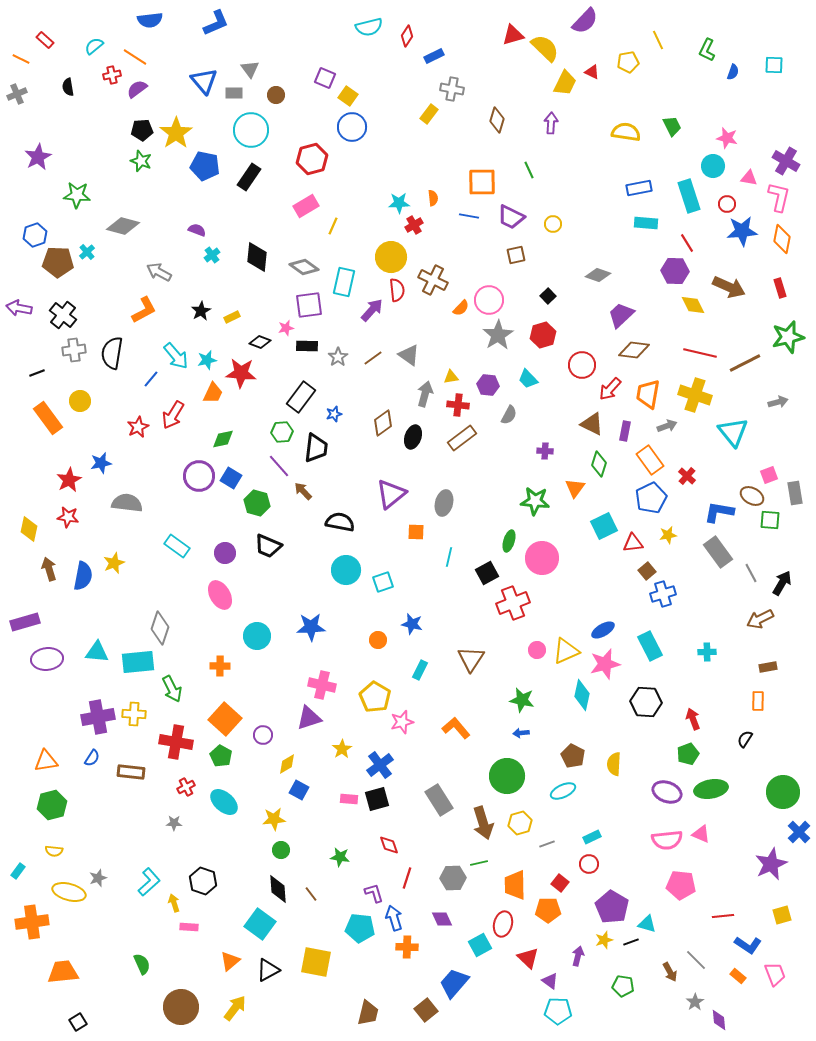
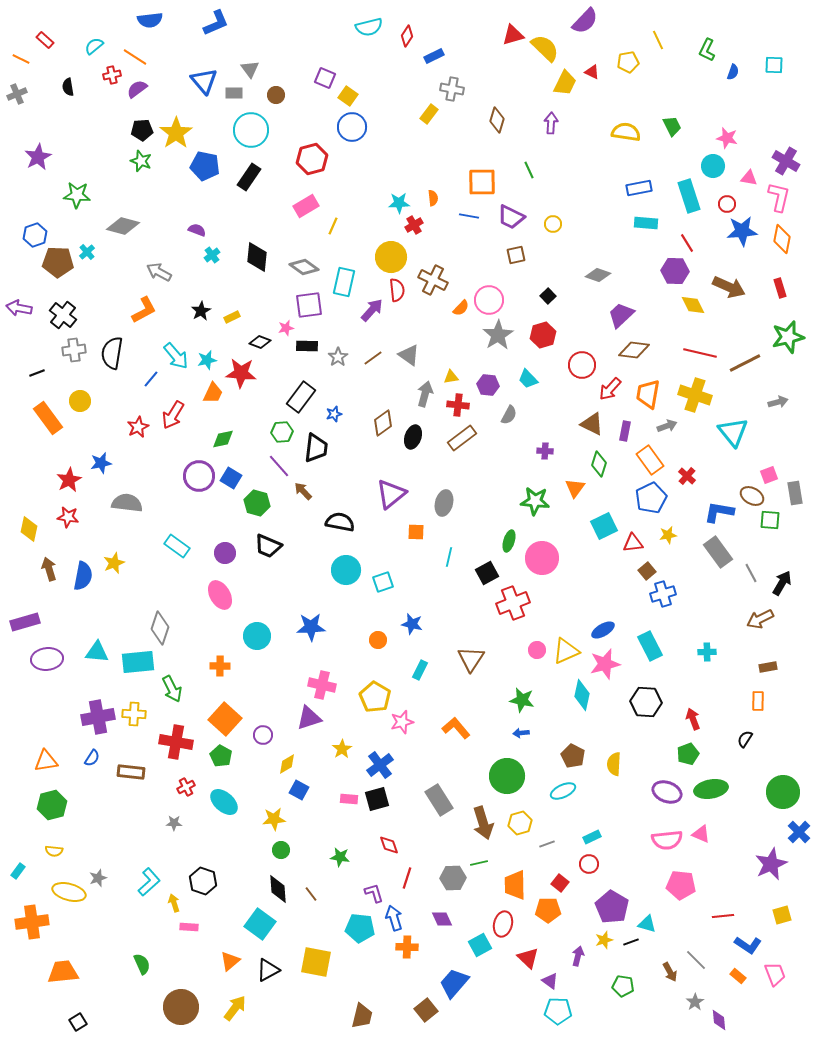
brown trapezoid at (368, 1013): moved 6 px left, 3 px down
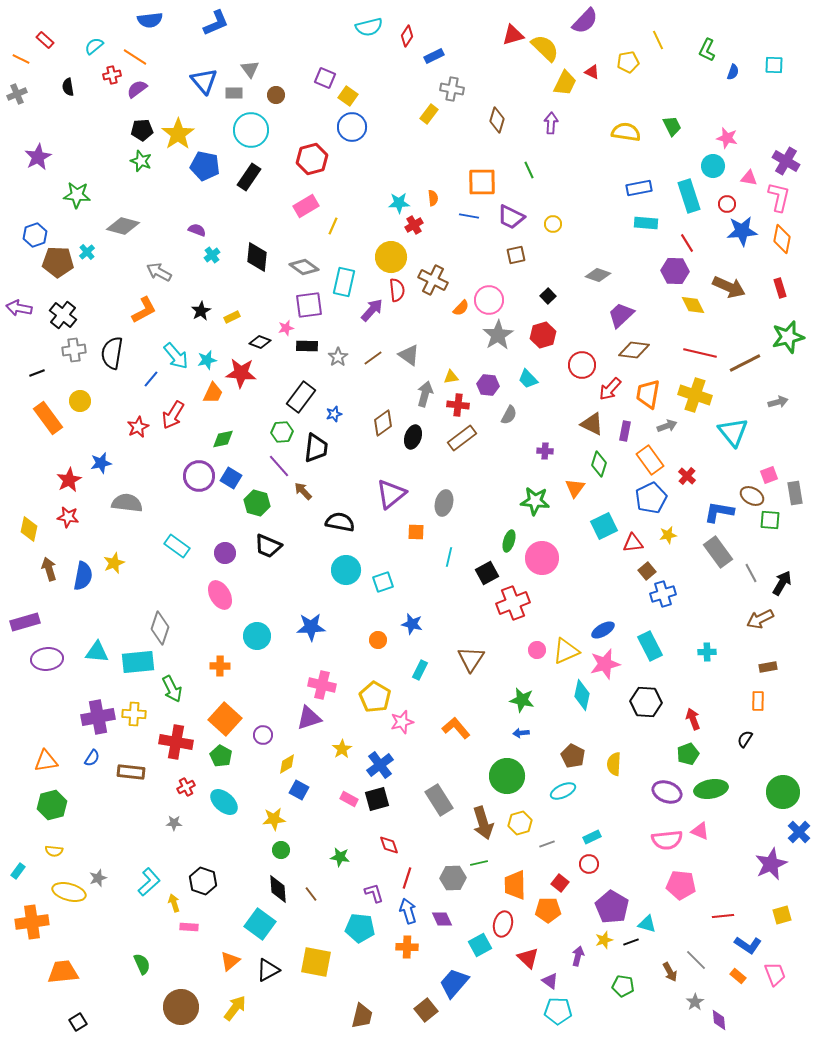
yellow star at (176, 133): moved 2 px right, 1 px down
pink rectangle at (349, 799): rotated 24 degrees clockwise
pink triangle at (701, 834): moved 1 px left, 3 px up
blue arrow at (394, 918): moved 14 px right, 7 px up
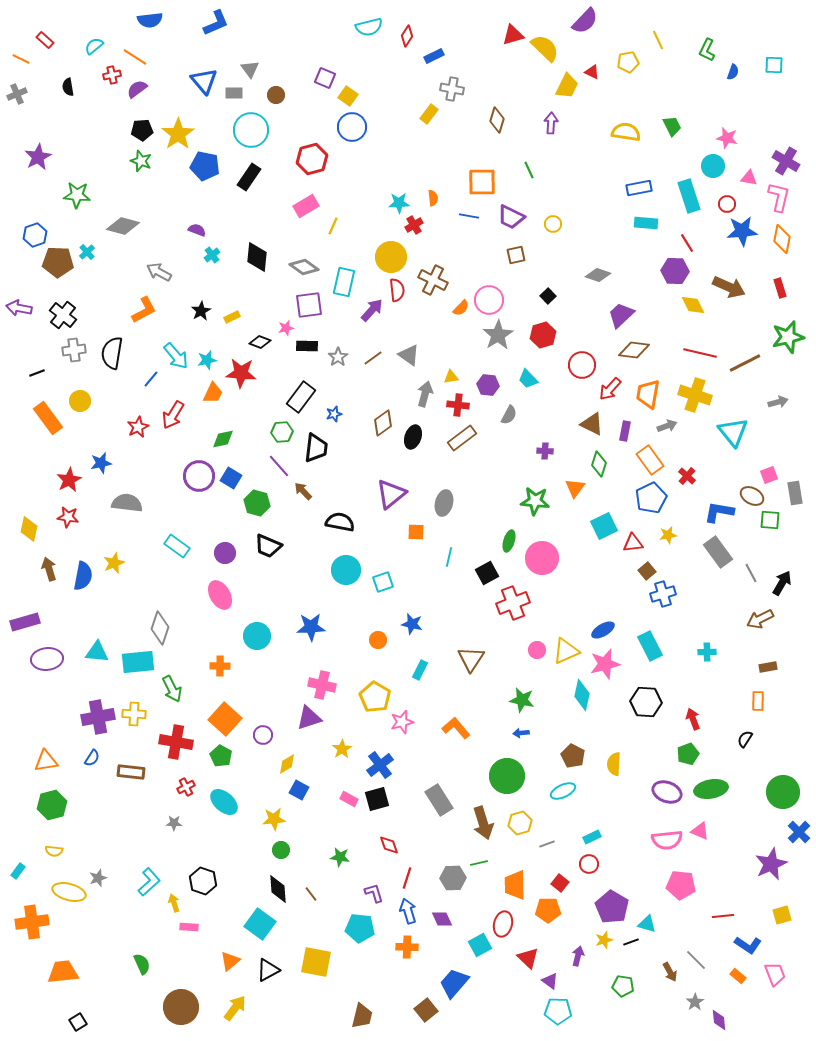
yellow trapezoid at (565, 83): moved 2 px right, 3 px down
